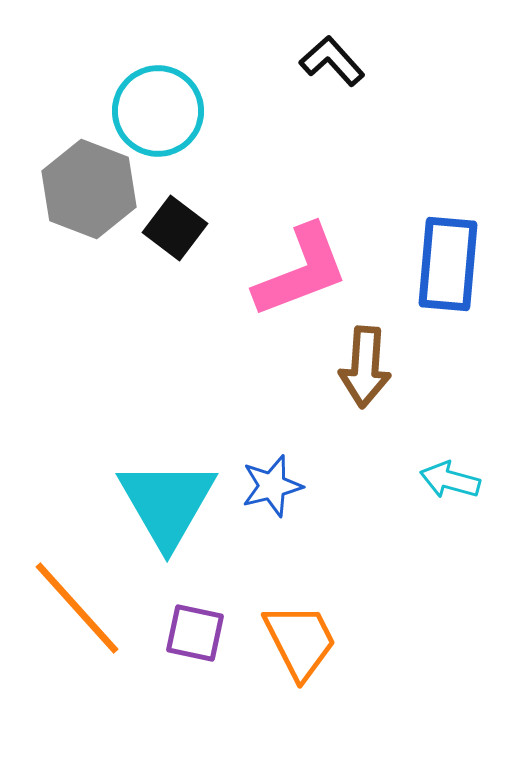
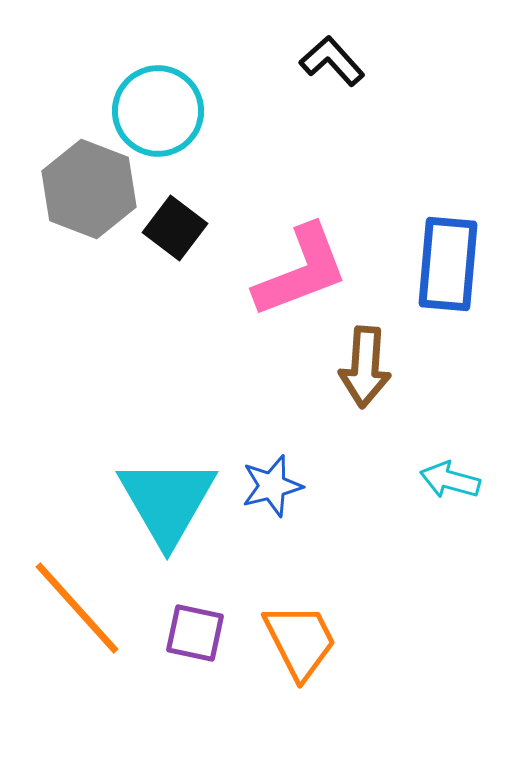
cyan triangle: moved 2 px up
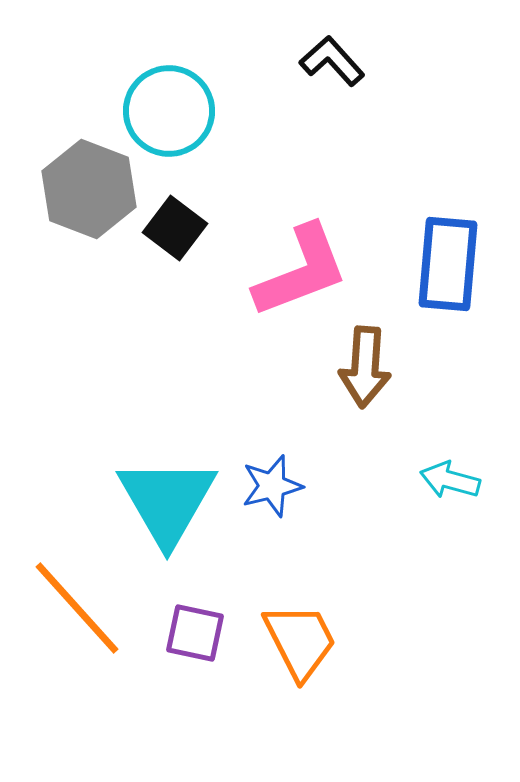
cyan circle: moved 11 px right
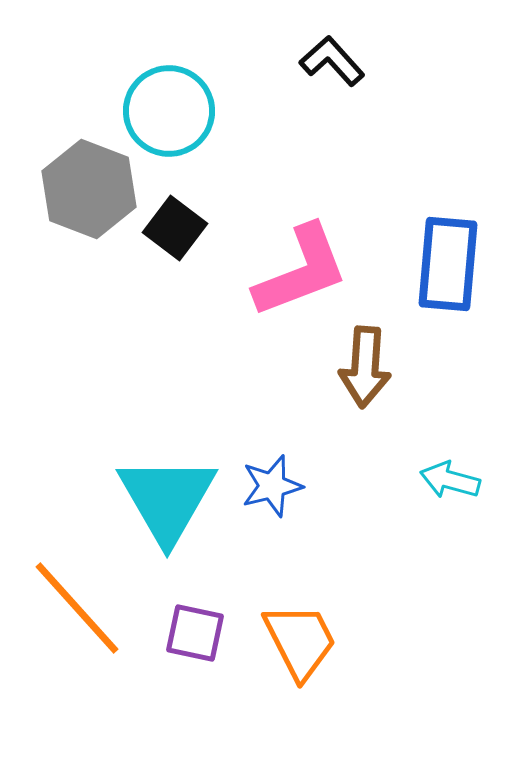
cyan triangle: moved 2 px up
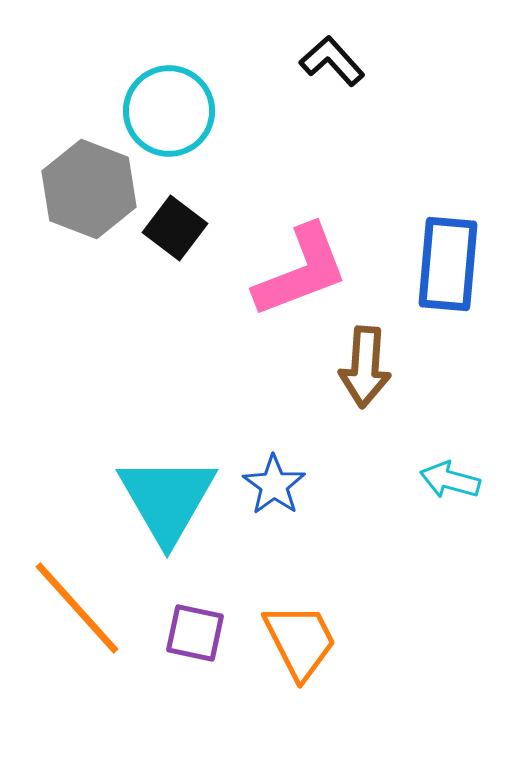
blue star: moved 2 px right, 1 px up; rotated 22 degrees counterclockwise
